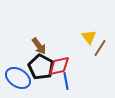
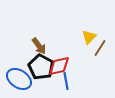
yellow triangle: rotated 21 degrees clockwise
blue ellipse: moved 1 px right, 1 px down
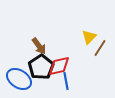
black pentagon: rotated 10 degrees clockwise
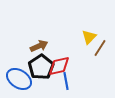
brown arrow: rotated 78 degrees counterclockwise
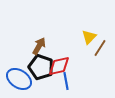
brown arrow: rotated 36 degrees counterclockwise
black pentagon: rotated 20 degrees counterclockwise
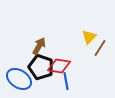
red diamond: rotated 20 degrees clockwise
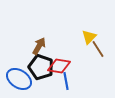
brown line: moved 2 px left, 1 px down; rotated 66 degrees counterclockwise
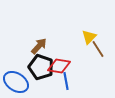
brown arrow: rotated 12 degrees clockwise
blue ellipse: moved 3 px left, 3 px down
